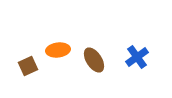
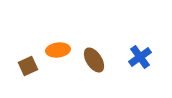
blue cross: moved 3 px right
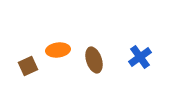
brown ellipse: rotated 15 degrees clockwise
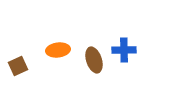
blue cross: moved 16 px left, 7 px up; rotated 35 degrees clockwise
brown square: moved 10 px left
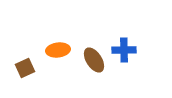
brown ellipse: rotated 15 degrees counterclockwise
brown square: moved 7 px right, 2 px down
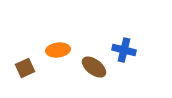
blue cross: rotated 15 degrees clockwise
brown ellipse: moved 7 px down; rotated 20 degrees counterclockwise
